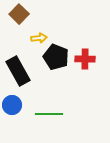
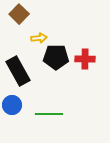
black pentagon: rotated 20 degrees counterclockwise
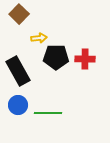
blue circle: moved 6 px right
green line: moved 1 px left, 1 px up
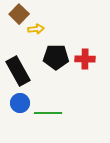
yellow arrow: moved 3 px left, 9 px up
blue circle: moved 2 px right, 2 px up
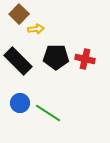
red cross: rotated 12 degrees clockwise
black rectangle: moved 10 px up; rotated 16 degrees counterclockwise
green line: rotated 32 degrees clockwise
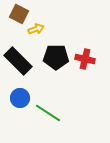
brown square: rotated 18 degrees counterclockwise
yellow arrow: rotated 14 degrees counterclockwise
blue circle: moved 5 px up
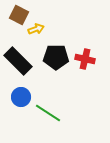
brown square: moved 1 px down
blue circle: moved 1 px right, 1 px up
